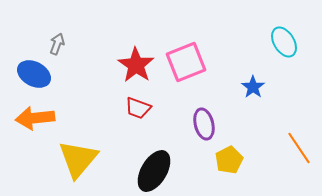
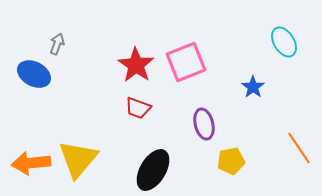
orange arrow: moved 4 px left, 45 px down
yellow pentagon: moved 2 px right, 1 px down; rotated 16 degrees clockwise
black ellipse: moved 1 px left, 1 px up
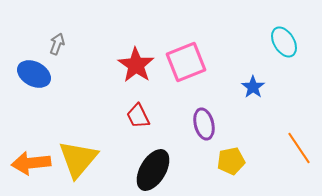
red trapezoid: moved 8 px down; rotated 44 degrees clockwise
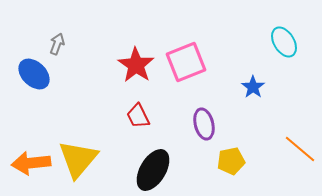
blue ellipse: rotated 16 degrees clockwise
orange line: moved 1 px right, 1 px down; rotated 16 degrees counterclockwise
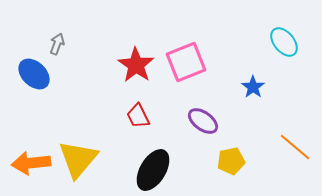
cyan ellipse: rotated 8 degrees counterclockwise
purple ellipse: moved 1 px left, 3 px up; rotated 40 degrees counterclockwise
orange line: moved 5 px left, 2 px up
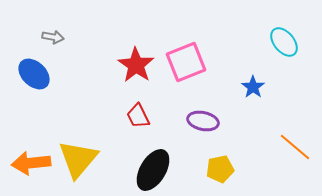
gray arrow: moved 4 px left, 7 px up; rotated 80 degrees clockwise
purple ellipse: rotated 24 degrees counterclockwise
yellow pentagon: moved 11 px left, 8 px down
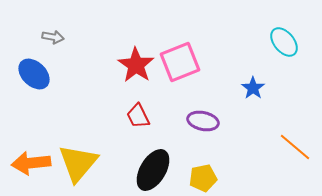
pink square: moved 6 px left
blue star: moved 1 px down
yellow triangle: moved 4 px down
yellow pentagon: moved 17 px left, 9 px down
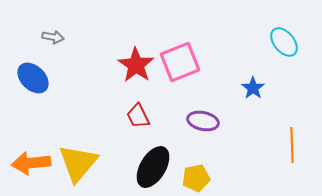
blue ellipse: moved 1 px left, 4 px down
orange line: moved 3 px left, 2 px up; rotated 48 degrees clockwise
black ellipse: moved 3 px up
yellow pentagon: moved 7 px left
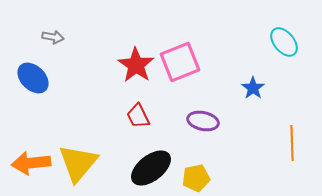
orange line: moved 2 px up
black ellipse: moved 2 px left, 1 px down; rotated 21 degrees clockwise
